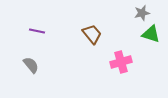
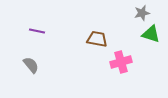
brown trapezoid: moved 5 px right, 5 px down; rotated 40 degrees counterclockwise
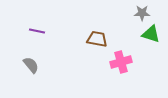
gray star: rotated 14 degrees clockwise
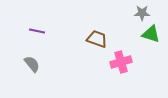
brown trapezoid: rotated 10 degrees clockwise
gray semicircle: moved 1 px right, 1 px up
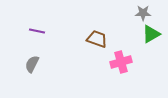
gray star: moved 1 px right
green triangle: rotated 48 degrees counterclockwise
gray semicircle: rotated 114 degrees counterclockwise
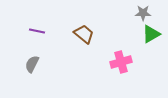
brown trapezoid: moved 13 px left, 5 px up; rotated 20 degrees clockwise
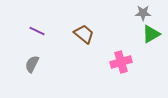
purple line: rotated 14 degrees clockwise
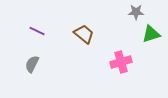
gray star: moved 7 px left, 1 px up
green triangle: rotated 12 degrees clockwise
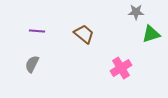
purple line: rotated 21 degrees counterclockwise
pink cross: moved 6 px down; rotated 15 degrees counterclockwise
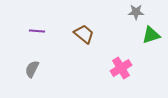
green triangle: moved 1 px down
gray semicircle: moved 5 px down
